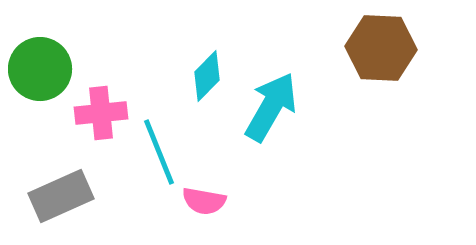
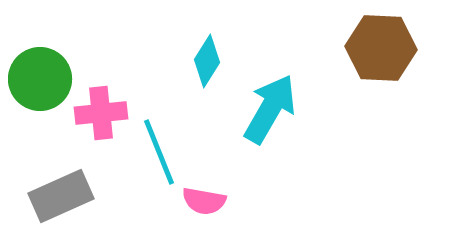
green circle: moved 10 px down
cyan diamond: moved 15 px up; rotated 12 degrees counterclockwise
cyan arrow: moved 1 px left, 2 px down
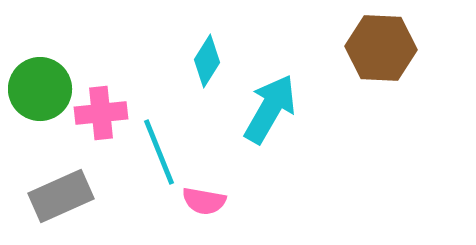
green circle: moved 10 px down
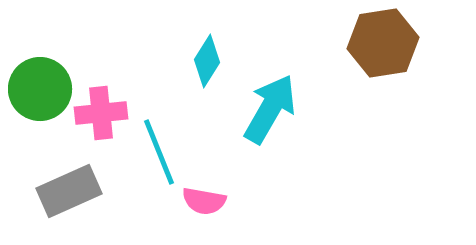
brown hexagon: moved 2 px right, 5 px up; rotated 12 degrees counterclockwise
gray rectangle: moved 8 px right, 5 px up
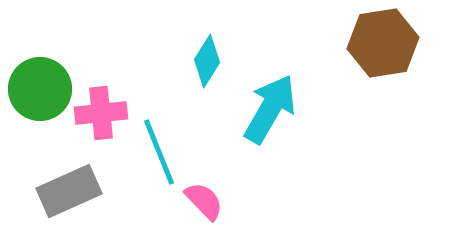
pink semicircle: rotated 144 degrees counterclockwise
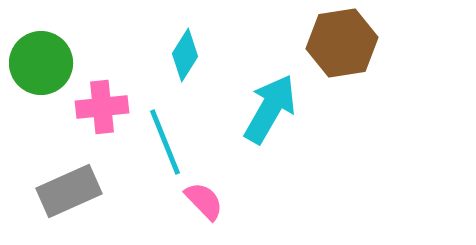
brown hexagon: moved 41 px left
cyan diamond: moved 22 px left, 6 px up
green circle: moved 1 px right, 26 px up
pink cross: moved 1 px right, 6 px up
cyan line: moved 6 px right, 10 px up
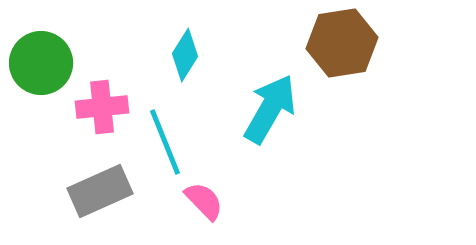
gray rectangle: moved 31 px right
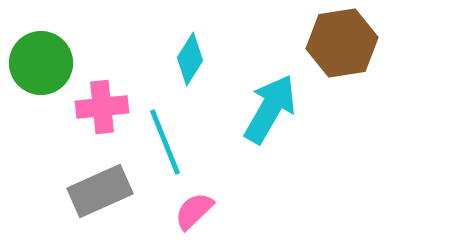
cyan diamond: moved 5 px right, 4 px down
pink semicircle: moved 10 px left, 10 px down; rotated 90 degrees counterclockwise
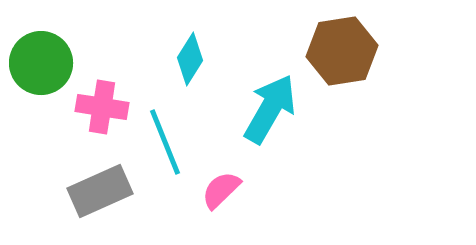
brown hexagon: moved 8 px down
pink cross: rotated 15 degrees clockwise
pink semicircle: moved 27 px right, 21 px up
